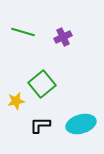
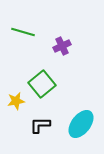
purple cross: moved 1 px left, 9 px down
cyan ellipse: rotated 36 degrees counterclockwise
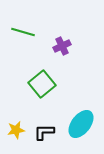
yellow star: moved 29 px down
black L-shape: moved 4 px right, 7 px down
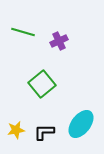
purple cross: moved 3 px left, 5 px up
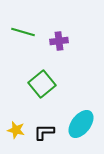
purple cross: rotated 18 degrees clockwise
yellow star: rotated 24 degrees clockwise
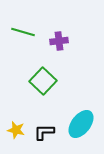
green square: moved 1 px right, 3 px up; rotated 8 degrees counterclockwise
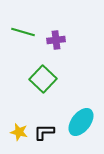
purple cross: moved 3 px left, 1 px up
green square: moved 2 px up
cyan ellipse: moved 2 px up
yellow star: moved 3 px right, 2 px down
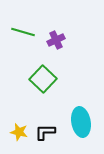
purple cross: rotated 18 degrees counterclockwise
cyan ellipse: rotated 48 degrees counterclockwise
black L-shape: moved 1 px right
